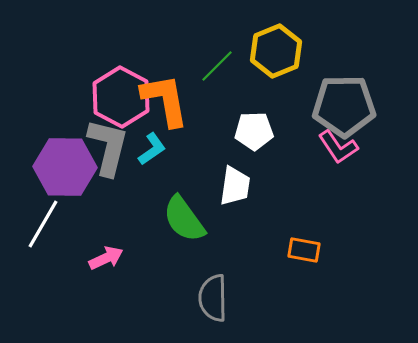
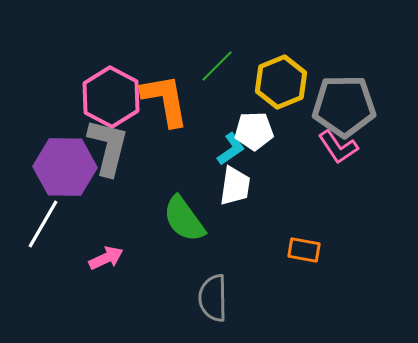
yellow hexagon: moved 5 px right, 31 px down
pink hexagon: moved 10 px left
cyan L-shape: moved 79 px right
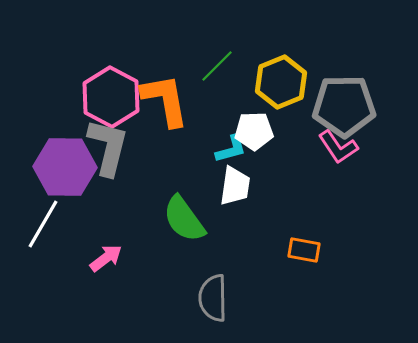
cyan L-shape: rotated 20 degrees clockwise
pink arrow: rotated 12 degrees counterclockwise
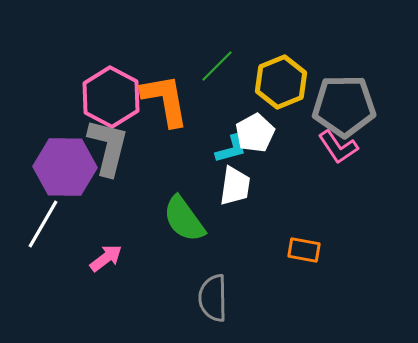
white pentagon: moved 1 px right, 2 px down; rotated 27 degrees counterclockwise
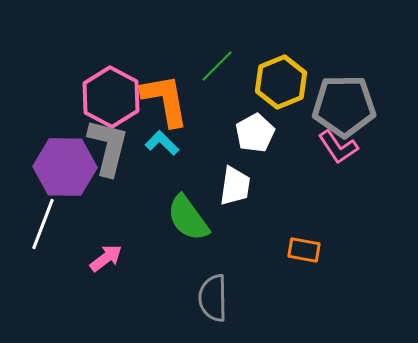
cyan L-shape: moved 69 px left, 6 px up; rotated 120 degrees counterclockwise
green semicircle: moved 4 px right, 1 px up
white line: rotated 9 degrees counterclockwise
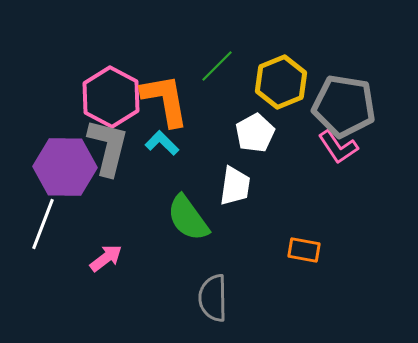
gray pentagon: rotated 10 degrees clockwise
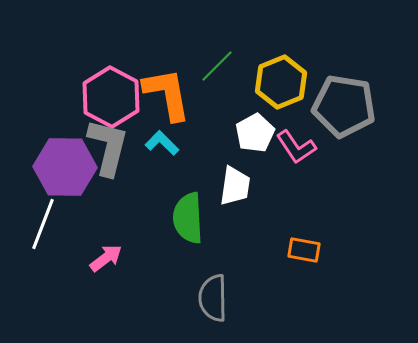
orange L-shape: moved 2 px right, 6 px up
pink L-shape: moved 42 px left
green semicircle: rotated 33 degrees clockwise
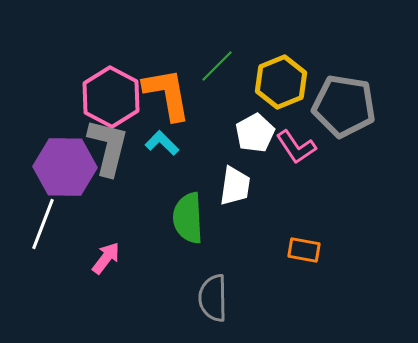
pink arrow: rotated 16 degrees counterclockwise
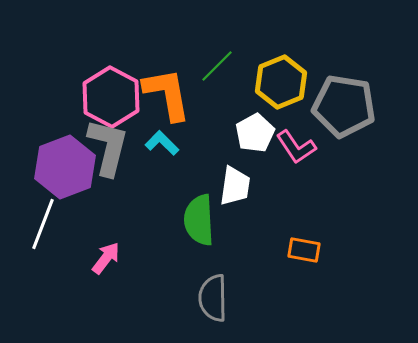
purple hexagon: rotated 22 degrees counterclockwise
green semicircle: moved 11 px right, 2 px down
